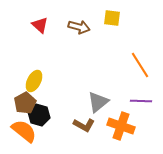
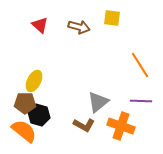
brown pentagon: rotated 30 degrees clockwise
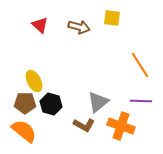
yellow ellipse: rotated 55 degrees counterclockwise
black hexagon: moved 12 px right, 11 px up
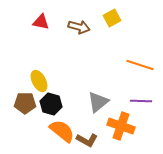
yellow square: rotated 36 degrees counterclockwise
red triangle: moved 1 px right, 3 px up; rotated 30 degrees counterclockwise
orange line: rotated 40 degrees counterclockwise
yellow ellipse: moved 5 px right
brown L-shape: moved 3 px right, 15 px down
orange semicircle: moved 38 px right
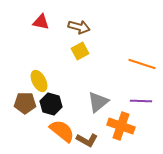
yellow square: moved 32 px left, 33 px down
orange line: moved 2 px right, 1 px up
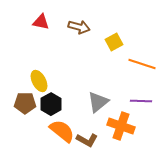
yellow square: moved 34 px right, 9 px up
black hexagon: rotated 15 degrees clockwise
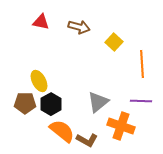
yellow square: rotated 18 degrees counterclockwise
orange line: rotated 68 degrees clockwise
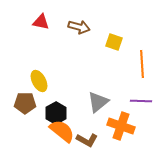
yellow square: rotated 24 degrees counterclockwise
black hexagon: moved 5 px right, 9 px down
